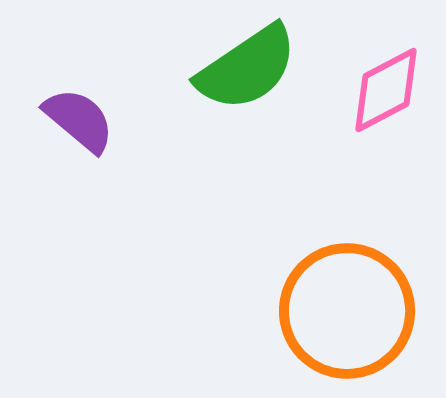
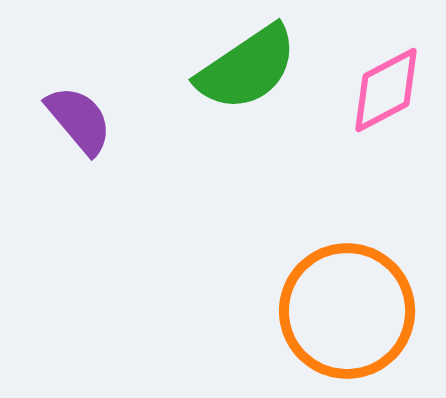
purple semicircle: rotated 10 degrees clockwise
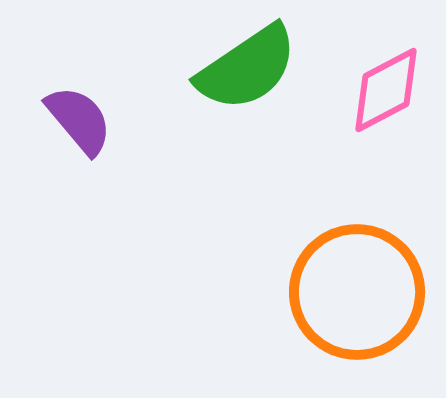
orange circle: moved 10 px right, 19 px up
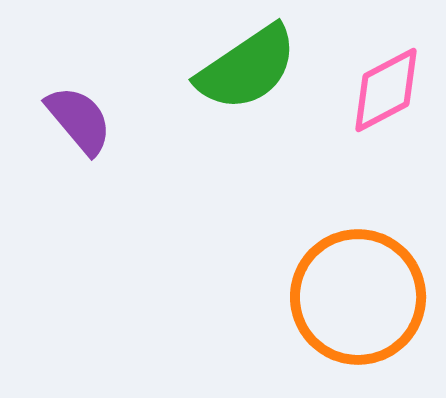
orange circle: moved 1 px right, 5 px down
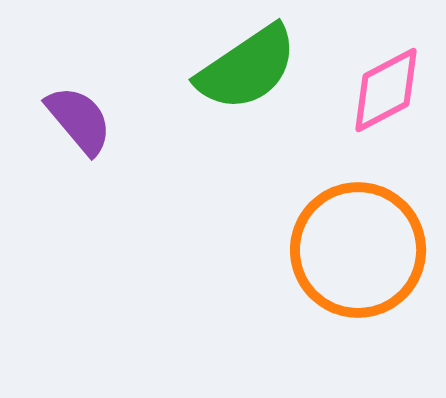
orange circle: moved 47 px up
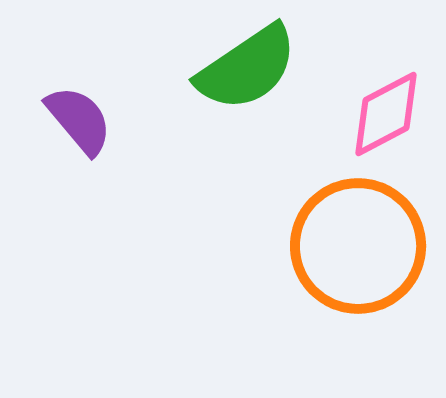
pink diamond: moved 24 px down
orange circle: moved 4 px up
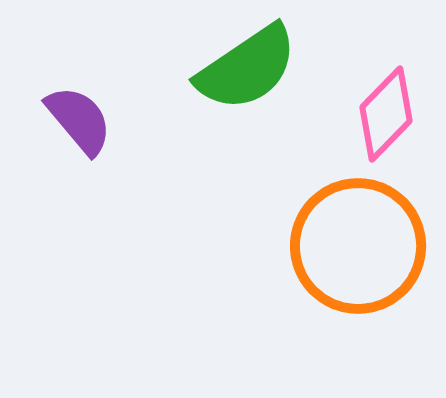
pink diamond: rotated 18 degrees counterclockwise
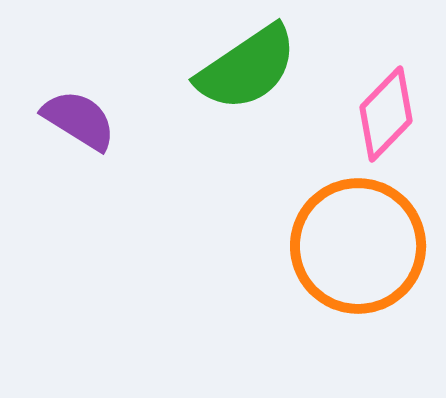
purple semicircle: rotated 18 degrees counterclockwise
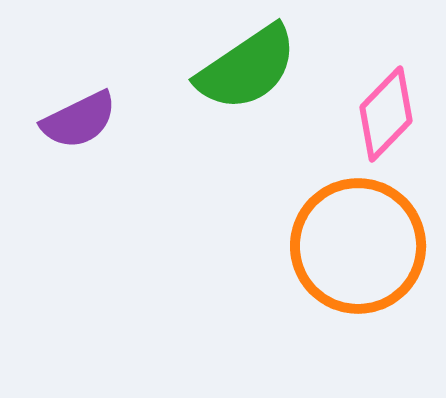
purple semicircle: rotated 122 degrees clockwise
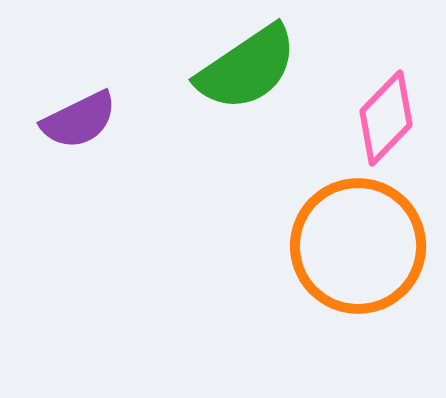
pink diamond: moved 4 px down
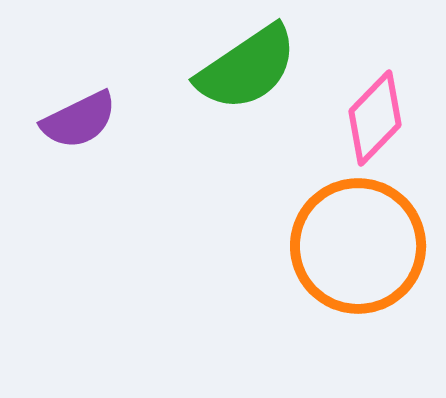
pink diamond: moved 11 px left
